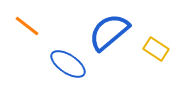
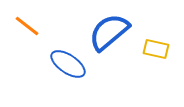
yellow rectangle: rotated 20 degrees counterclockwise
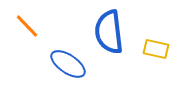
orange line: rotated 8 degrees clockwise
blue semicircle: rotated 57 degrees counterclockwise
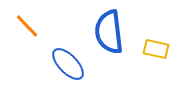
blue ellipse: rotated 12 degrees clockwise
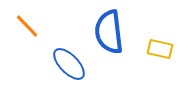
yellow rectangle: moved 4 px right
blue ellipse: moved 1 px right
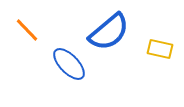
orange line: moved 4 px down
blue semicircle: rotated 123 degrees counterclockwise
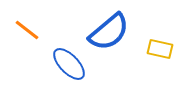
orange line: rotated 8 degrees counterclockwise
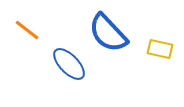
blue semicircle: moved 1 px left, 1 px down; rotated 87 degrees clockwise
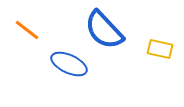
blue semicircle: moved 4 px left, 3 px up
blue ellipse: rotated 21 degrees counterclockwise
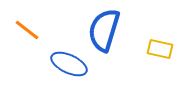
blue semicircle: rotated 60 degrees clockwise
